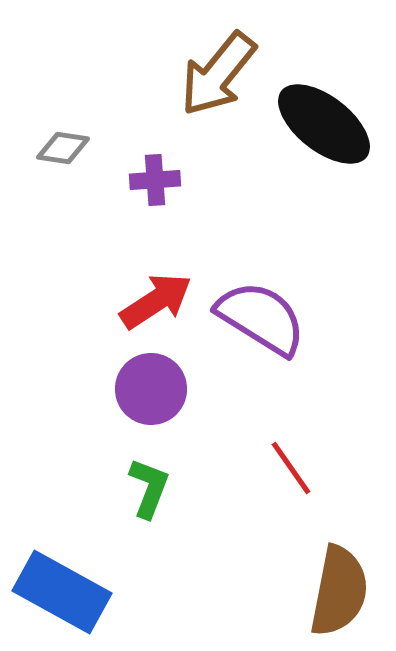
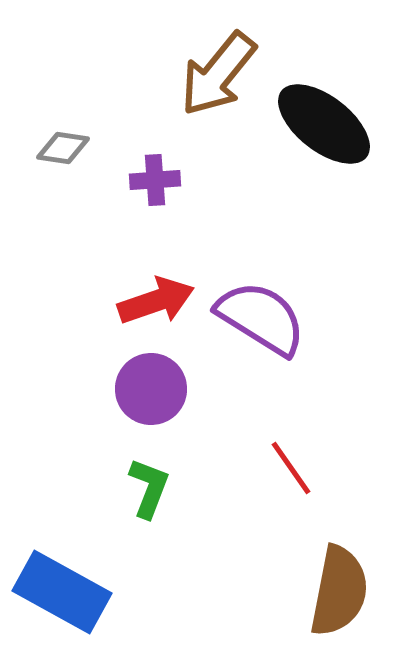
red arrow: rotated 14 degrees clockwise
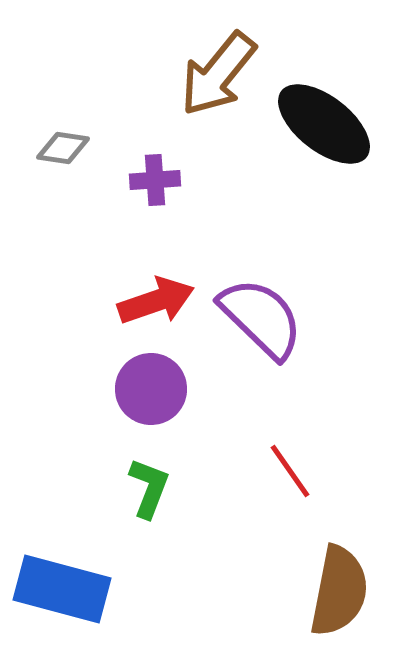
purple semicircle: rotated 12 degrees clockwise
red line: moved 1 px left, 3 px down
blue rectangle: moved 3 px up; rotated 14 degrees counterclockwise
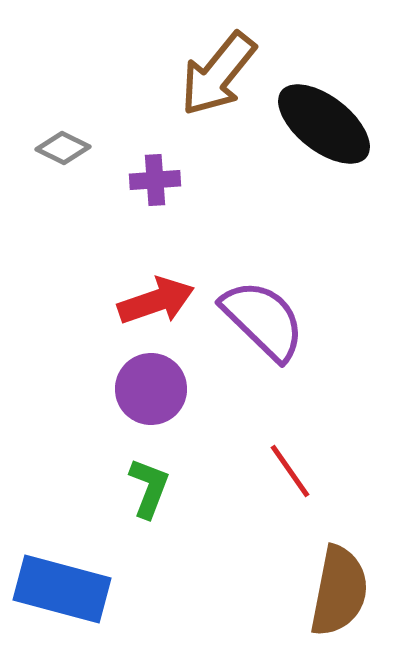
gray diamond: rotated 18 degrees clockwise
purple semicircle: moved 2 px right, 2 px down
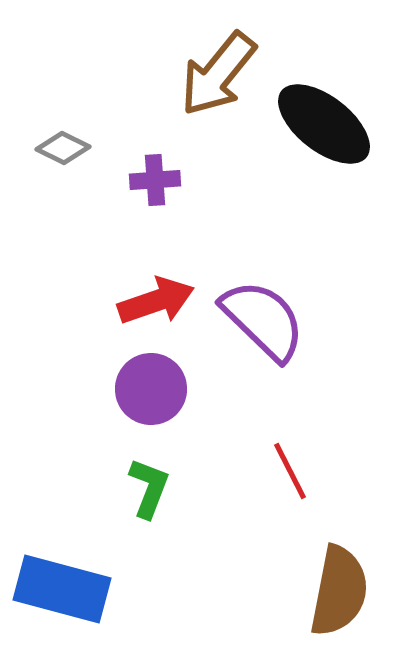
red line: rotated 8 degrees clockwise
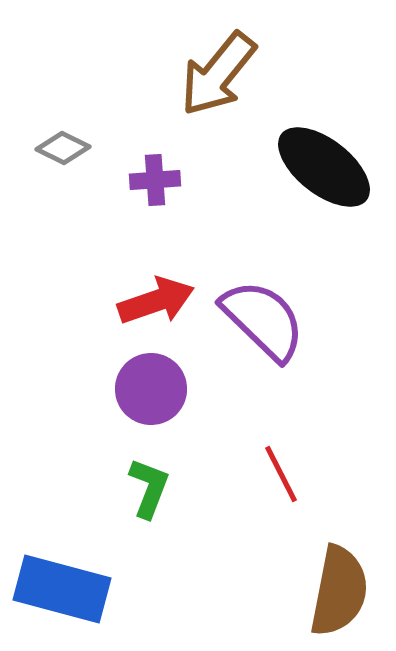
black ellipse: moved 43 px down
red line: moved 9 px left, 3 px down
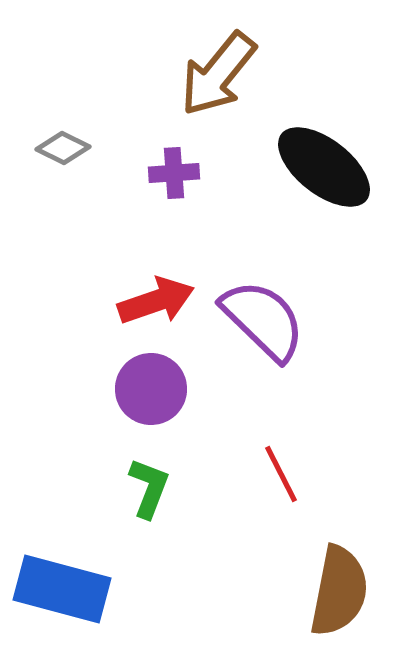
purple cross: moved 19 px right, 7 px up
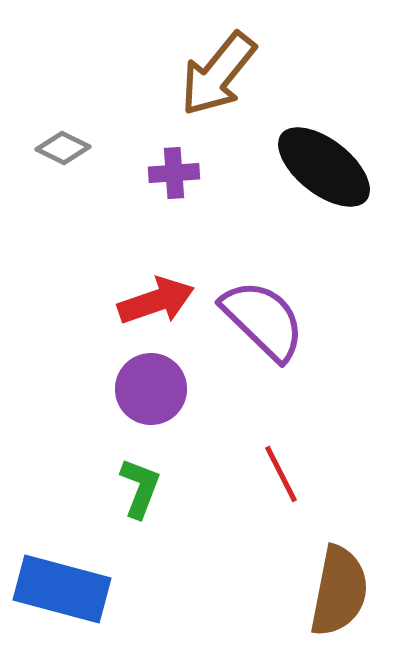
green L-shape: moved 9 px left
